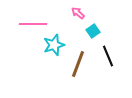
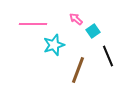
pink arrow: moved 2 px left, 6 px down
brown line: moved 6 px down
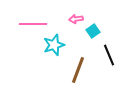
pink arrow: rotated 48 degrees counterclockwise
black line: moved 1 px right, 1 px up
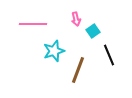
pink arrow: rotated 96 degrees counterclockwise
cyan star: moved 6 px down
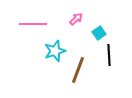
pink arrow: rotated 120 degrees counterclockwise
cyan square: moved 6 px right, 2 px down
cyan star: moved 1 px right
black line: rotated 20 degrees clockwise
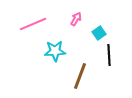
pink arrow: rotated 16 degrees counterclockwise
pink line: rotated 24 degrees counterclockwise
cyan star: rotated 15 degrees clockwise
brown line: moved 2 px right, 6 px down
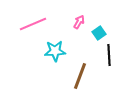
pink arrow: moved 3 px right, 3 px down
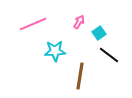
black line: rotated 50 degrees counterclockwise
brown line: rotated 12 degrees counterclockwise
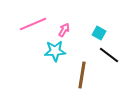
pink arrow: moved 15 px left, 8 px down
cyan square: rotated 24 degrees counterclockwise
brown line: moved 2 px right, 1 px up
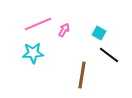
pink line: moved 5 px right
cyan star: moved 22 px left, 2 px down
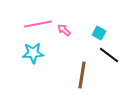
pink line: rotated 12 degrees clockwise
pink arrow: rotated 80 degrees counterclockwise
